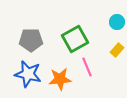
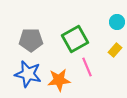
yellow rectangle: moved 2 px left
orange star: moved 1 px left, 1 px down
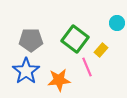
cyan circle: moved 1 px down
green square: rotated 24 degrees counterclockwise
yellow rectangle: moved 14 px left
blue star: moved 2 px left, 3 px up; rotated 24 degrees clockwise
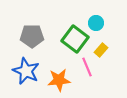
cyan circle: moved 21 px left
gray pentagon: moved 1 px right, 4 px up
blue star: rotated 12 degrees counterclockwise
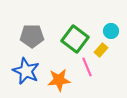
cyan circle: moved 15 px right, 8 px down
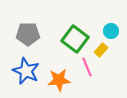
gray pentagon: moved 4 px left, 2 px up
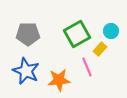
green square: moved 2 px right, 5 px up; rotated 24 degrees clockwise
yellow rectangle: moved 1 px left, 1 px up
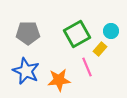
gray pentagon: moved 1 px up
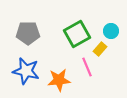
blue star: rotated 12 degrees counterclockwise
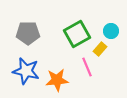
orange star: moved 2 px left
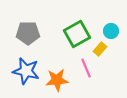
pink line: moved 1 px left, 1 px down
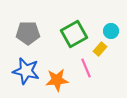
green square: moved 3 px left
